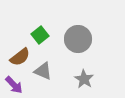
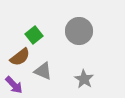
green square: moved 6 px left
gray circle: moved 1 px right, 8 px up
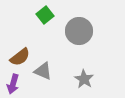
green square: moved 11 px right, 20 px up
purple arrow: moved 1 px left, 1 px up; rotated 60 degrees clockwise
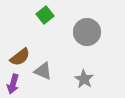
gray circle: moved 8 px right, 1 px down
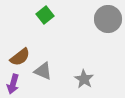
gray circle: moved 21 px right, 13 px up
